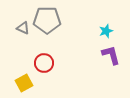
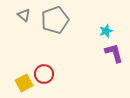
gray pentagon: moved 8 px right; rotated 20 degrees counterclockwise
gray triangle: moved 1 px right, 13 px up; rotated 16 degrees clockwise
purple L-shape: moved 3 px right, 2 px up
red circle: moved 11 px down
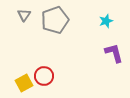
gray triangle: rotated 24 degrees clockwise
cyan star: moved 10 px up
red circle: moved 2 px down
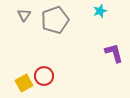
cyan star: moved 6 px left, 10 px up
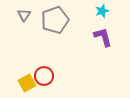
cyan star: moved 2 px right
purple L-shape: moved 11 px left, 16 px up
yellow square: moved 3 px right
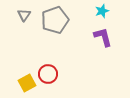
red circle: moved 4 px right, 2 px up
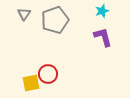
gray triangle: moved 1 px up
yellow square: moved 4 px right; rotated 18 degrees clockwise
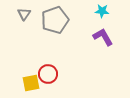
cyan star: rotated 24 degrees clockwise
purple L-shape: rotated 15 degrees counterclockwise
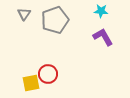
cyan star: moved 1 px left
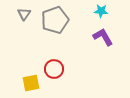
red circle: moved 6 px right, 5 px up
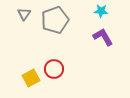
yellow square: moved 5 px up; rotated 18 degrees counterclockwise
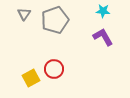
cyan star: moved 2 px right
